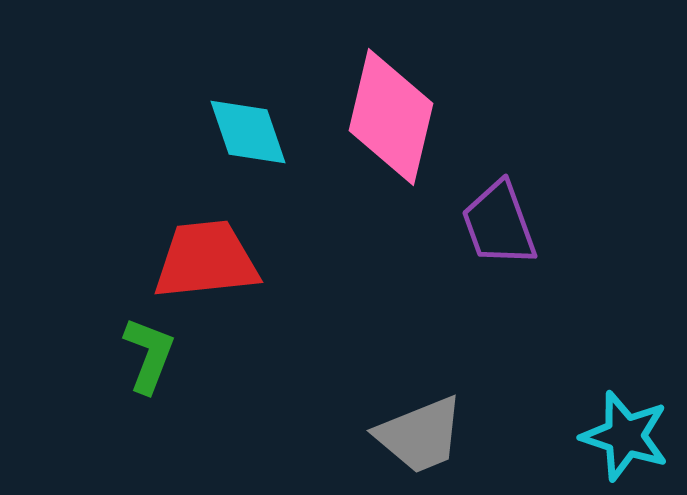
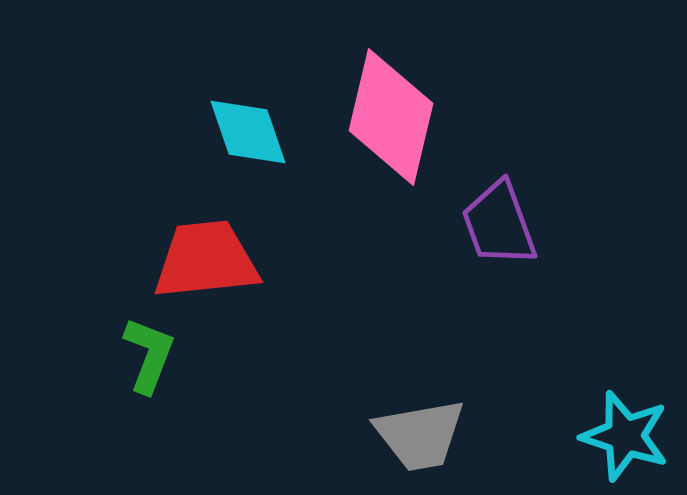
gray trapezoid: rotated 12 degrees clockwise
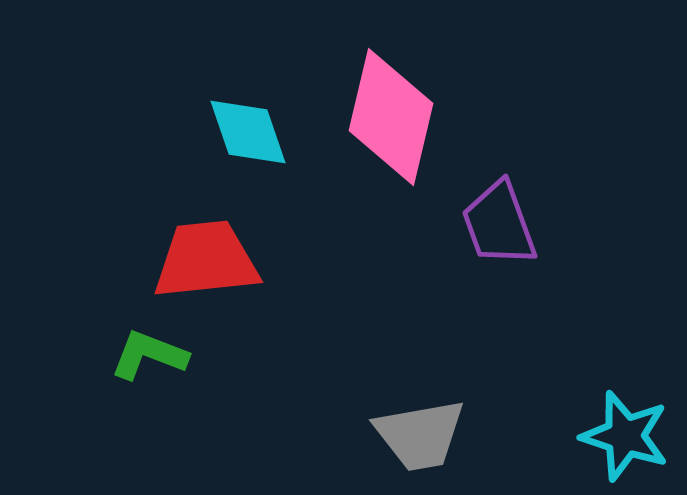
green L-shape: rotated 90 degrees counterclockwise
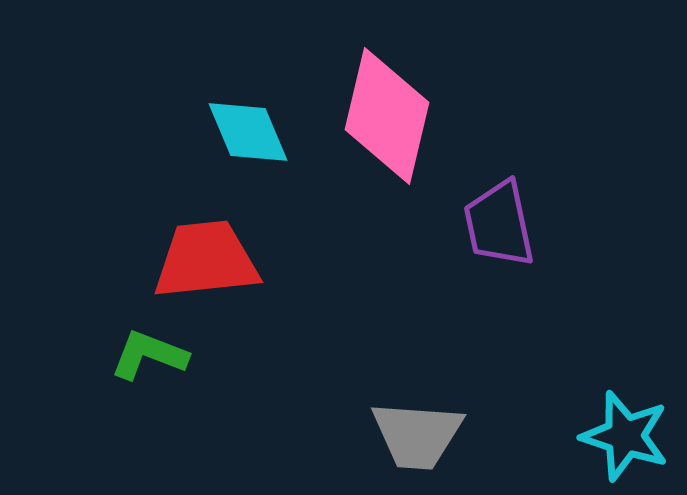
pink diamond: moved 4 px left, 1 px up
cyan diamond: rotated 4 degrees counterclockwise
purple trapezoid: rotated 8 degrees clockwise
gray trapezoid: moved 3 px left; rotated 14 degrees clockwise
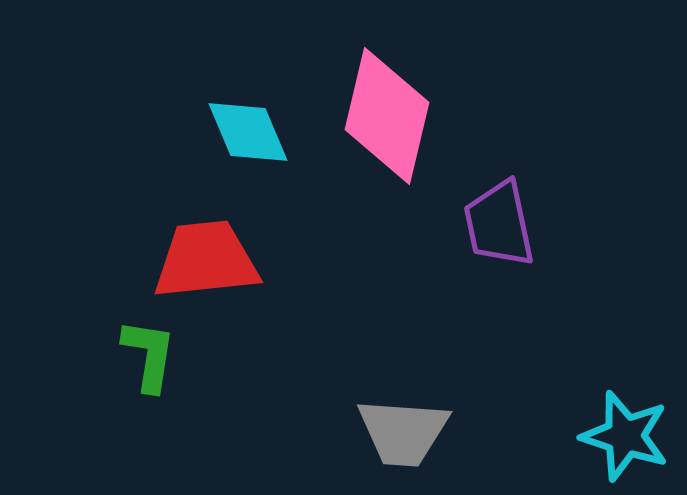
green L-shape: rotated 78 degrees clockwise
gray trapezoid: moved 14 px left, 3 px up
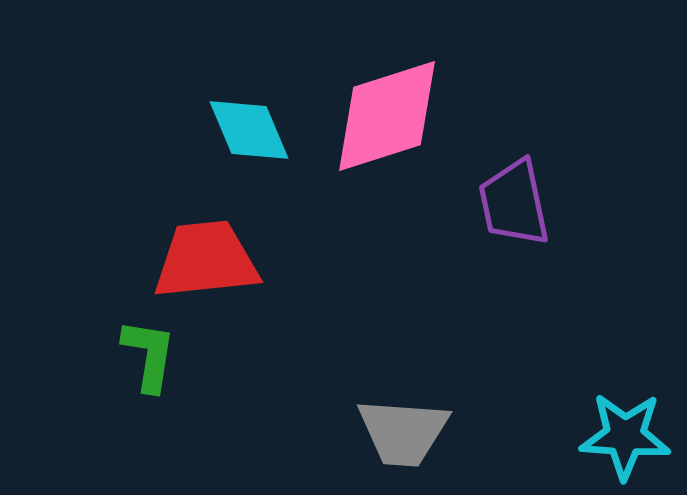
pink diamond: rotated 59 degrees clockwise
cyan diamond: moved 1 px right, 2 px up
purple trapezoid: moved 15 px right, 21 px up
cyan star: rotated 14 degrees counterclockwise
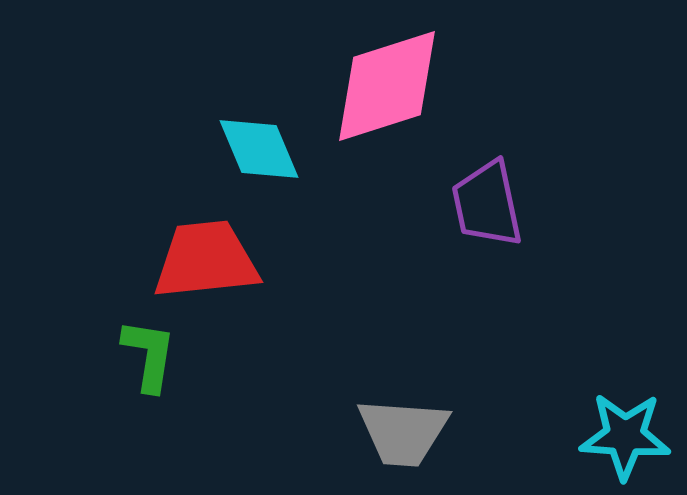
pink diamond: moved 30 px up
cyan diamond: moved 10 px right, 19 px down
purple trapezoid: moved 27 px left, 1 px down
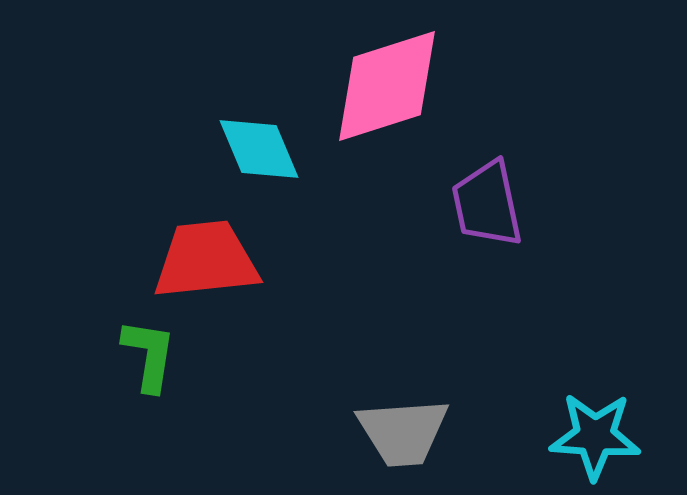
gray trapezoid: rotated 8 degrees counterclockwise
cyan star: moved 30 px left
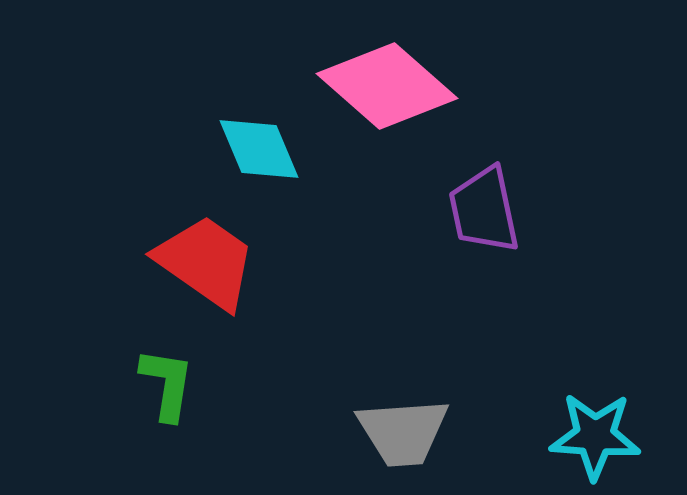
pink diamond: rotated 59 degrees clockwise
purple trapezoid: moved 3 px left, 6 px down
red trapezoid: moved 2 px down; rotated 41 degrees clockwise
green L-shape: moved 18 px right, 29 px down
